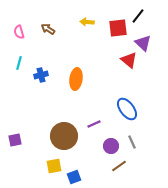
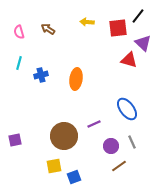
red triangle: rotated 24 degrees counterclockwise
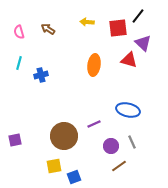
orange ellipse: moved 18 px right, 14 px up
blue ellipse: moved 1 px right, 1 px down; rotated 40 degrees counterclockwise
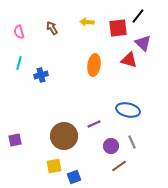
brown arrow: moved 4 px right, 1 px up; rotated 24 degrees clockwise
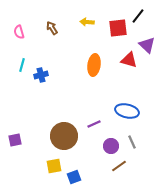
purple triangle: moved 4 px right, 2 px down
cyan line: moved 3 px right, 2 px down
blue ellipse: moved 1 px left, 1 px down
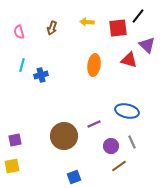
brown arrow: rotated 128 degrees counterclockwise
yellow square: moved 42 px left
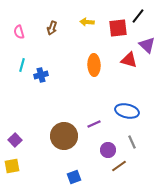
orange ellipse: rotated 10 degrees counterclockwise
purple square: rotated 32 degrees counterclockwise
purple circle: moved 3 px left, 4 px down
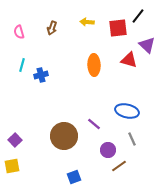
purple line: rotated 64 degrees clockwise
gray line: moved 3 px up
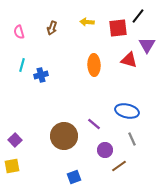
purple triangle: rotated 18 degrees clockwise
purple circle: moved 3 px left
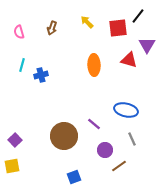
yellow arrow: rotated 40 degrees clockwise
blue ellipse: moved 1 px left, 1 px up
